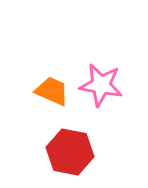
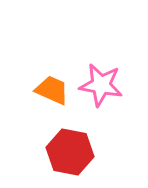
orange trapezoid: moved 1 px up
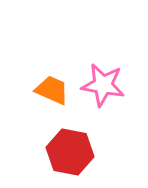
pink star: moved 2 px right
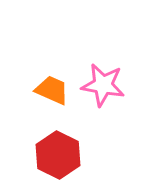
red hexagon: moved 12 px left, 3 px down; rotated 15 degrees clockwise
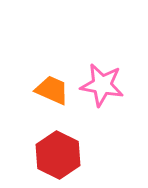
pink star: moved 1 px left
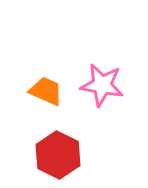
orange trapezoid: moved 6 px left, 1 px down
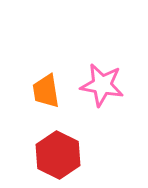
orange trapezoid: rotated 123 degrees counterclockwise
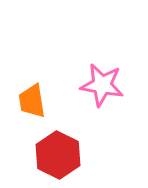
orange trapezoid: moved 14 px left, 10 px down
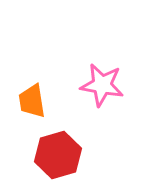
red hexagon: rotated 18 degrees clockwise
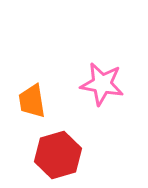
pink star: moved 1 px up
